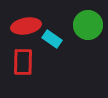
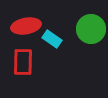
green circle: moved 3 px right, 4 px down
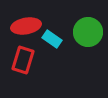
green circle: moved 3 px left, 3 px down
red rectangle: moved 2 px up; rotated 16 degrees clockwise
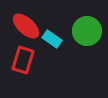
red ellipse: rotated 52 degrees clockwise
green circle: moved 1 px left, 1 px up
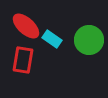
green circle: moved 2 px right, 9 px down
red rectangle: rotated 8 degrees counterclockwise
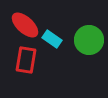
red ellipse: moved 1 px left, 1 px up
red rectangle: moved 3 px right
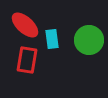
cyan rectangle: rotated 48 degrees clockwise
red rectangle: moved 1 px right
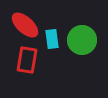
green circle: moved 7 px left
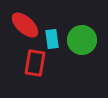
red rectangle: moved 8 px right, 3 px down
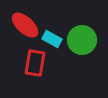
cyan rectangle: rotated 54 degrees counterclockwise
